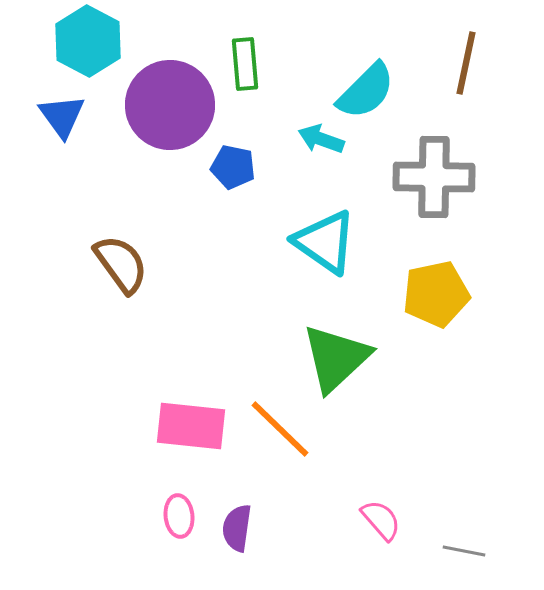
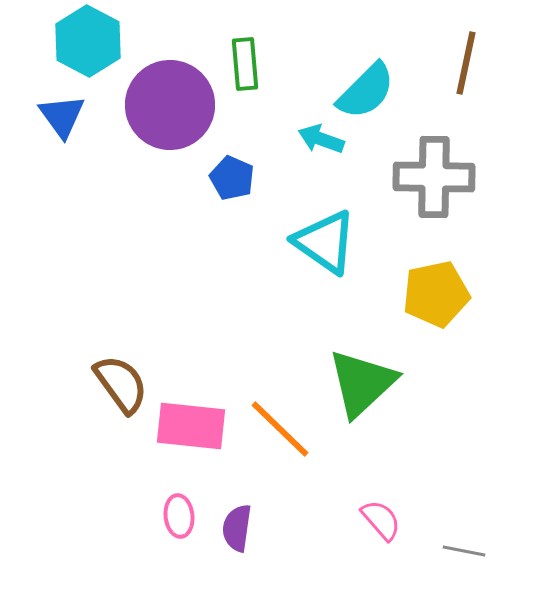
blue pentagon: moved 1 px left, 11 px down; rotated 12 degrees clockwise
brown semicircle: moved 120 px down
green triangle: moved 26 px right, 25 px down
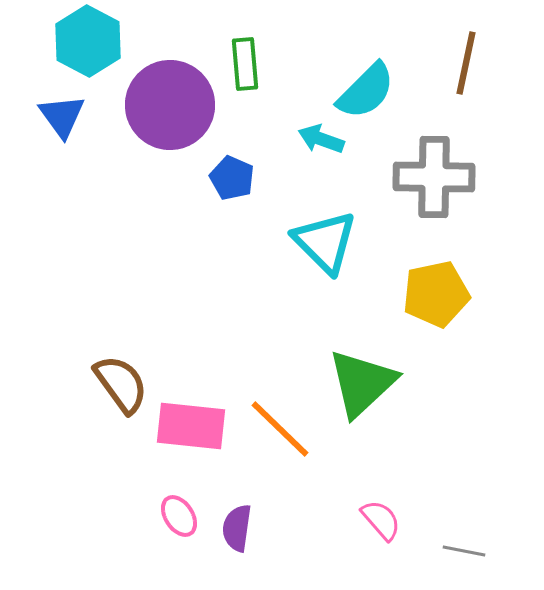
cyan triangle: rotated 10 degrees clockwise
pink ellipse: rotated 27 degrees counterclockwise
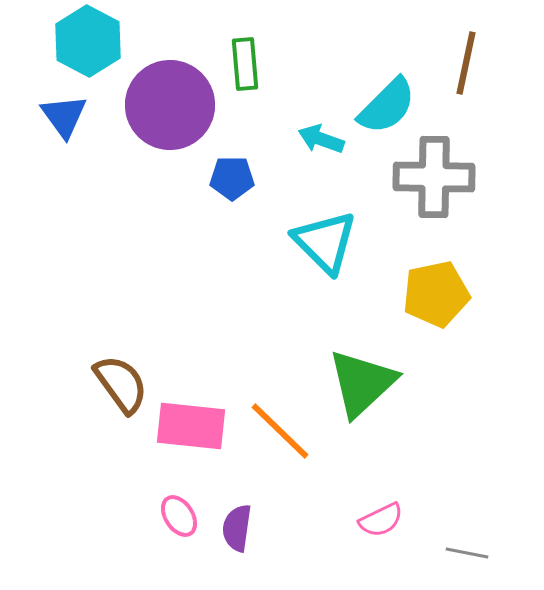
cyan semicircle: moved 21 px right, 15 px down
blue triangle: moved 2 px right
blue pentagon: rotated 24 degrees counterclockwise
orange line: moved 2 px down
pink semicircle: rotated 105 degrees clockwise
gray line: moved 3 px right, 2 px down
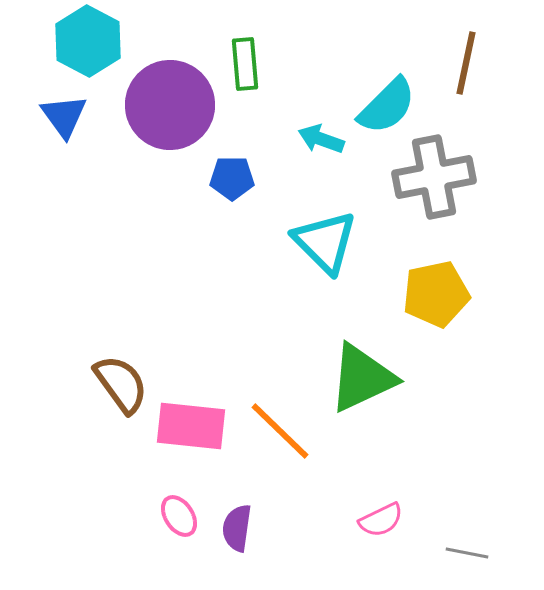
gray cross: rotated 12 degrees counterclockwise
green triangle: moved 5 px up; rotated 18 degrees clockwise
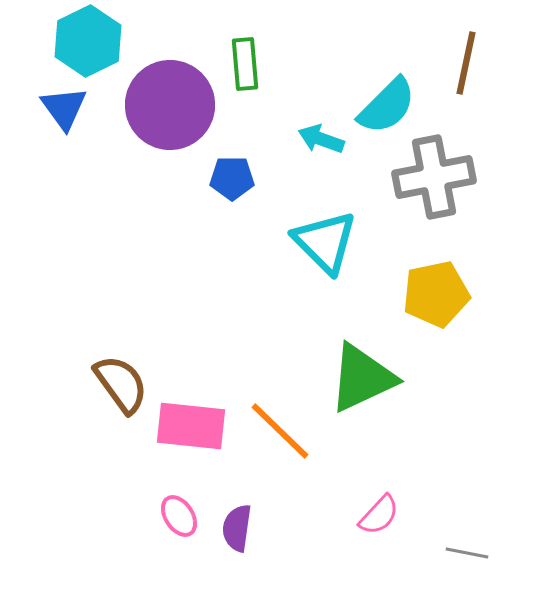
cyan hexagon: rotated 6 degrees clockwise
blue triangle: moved 8 px up
pink semicircle: moved 2 px left, 5 px up; rotated 21 degrees counterclockwise
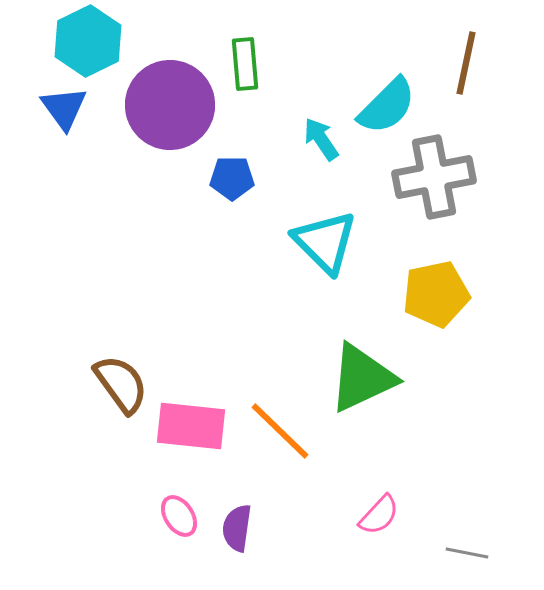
cyan arrow: rotated 36 degrees clockwise
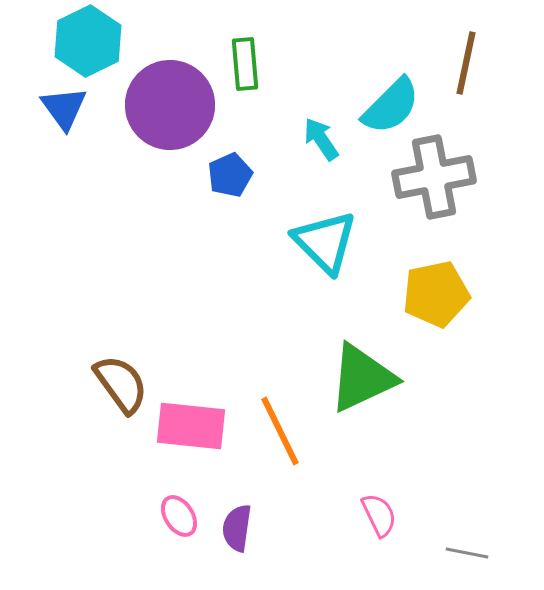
cyan semicircle: moved 4 px right
blue pentagon: moved 2 px left, 3 px up; rotated 24 degrees counterclockwise
orange line: rotated 20 degrees clockwise
pink semicircle: rotated 69 degrees counterclockwise
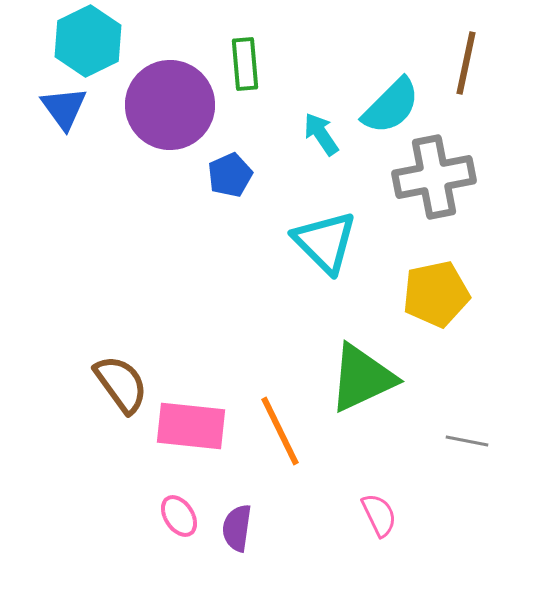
cyan arrow: moved 5 px up
gray line: moved 112 px up
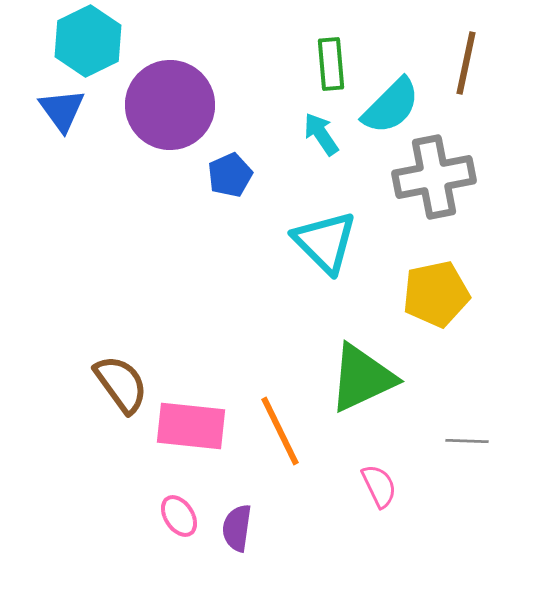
green rectangle: moved 86 px right
blue triangle: moved 2 px left, 2 px down
gray line: rotated 9 degrees counterclockwise
pink semicircle: moved 29 px up
